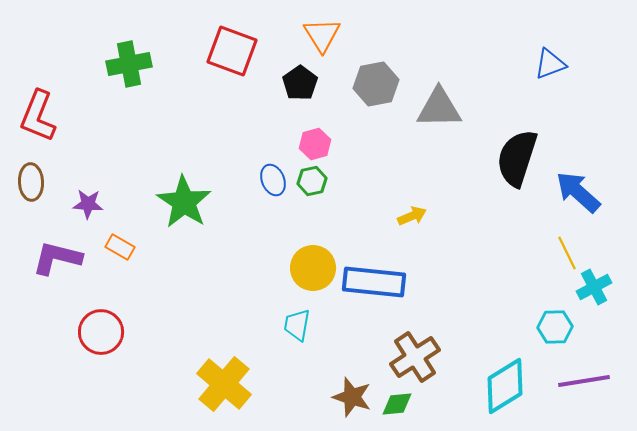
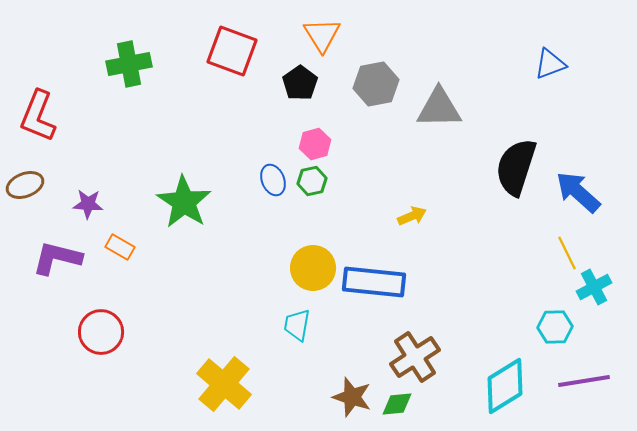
black semicircle: moved 1 px left, 9 px down
brown ellipse: moved 6 px left, 3 px down; rotated 72 degrees clockwise
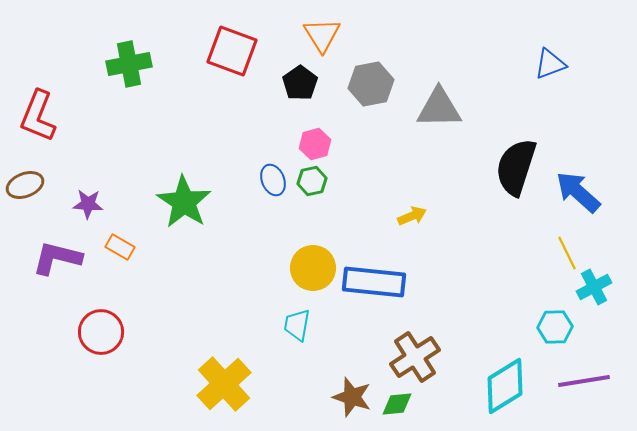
gray hexagon: moved 5 px left
yellow cross: rotated 8 degrees clockwise
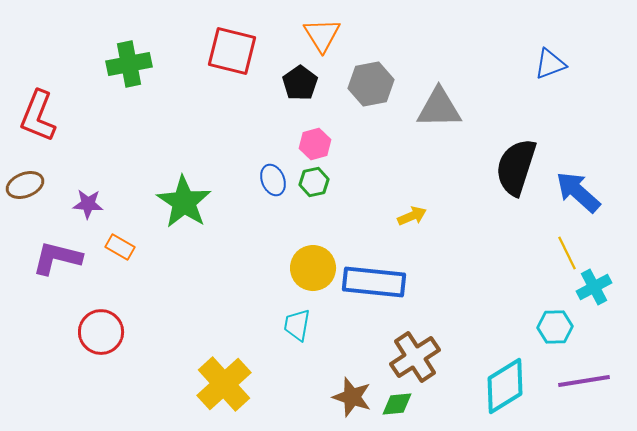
red square: rotated 6 degrees counterclockwise
green hexagon: moved 2 px right, 1 px down
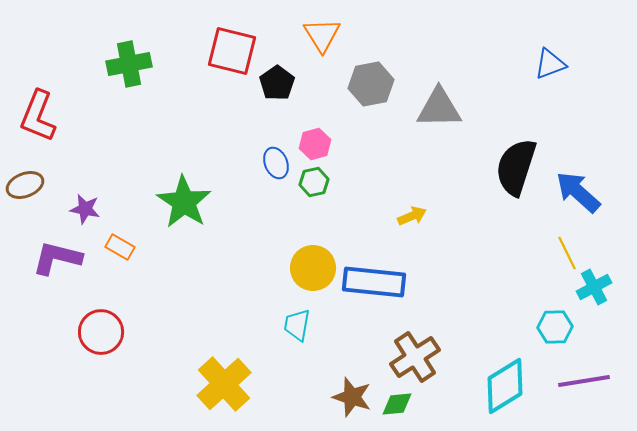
black pentagon: moved 23 px left
blue ellipse: moved 3 px right, 17 px up
purple star: moved 3 px left, 5 px down; rotated 8 degrees clockwise
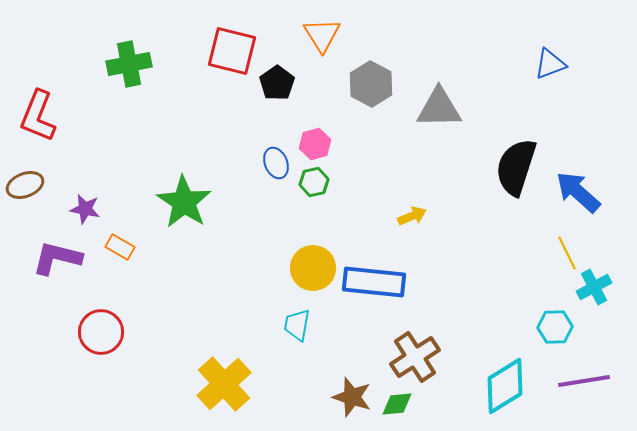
gray hexagon: rotated 21 degrees counterclockwise
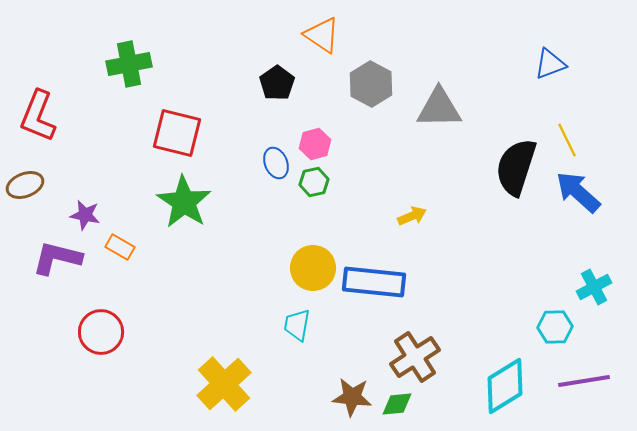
orange triangle: rotated 24 degrees counterclockwise
red square: moved 55 px left, 82 px down
purple star: moved 6 px down
yellow line: moved 113 px up
brown star: rotated 12 degrees counterclockwise
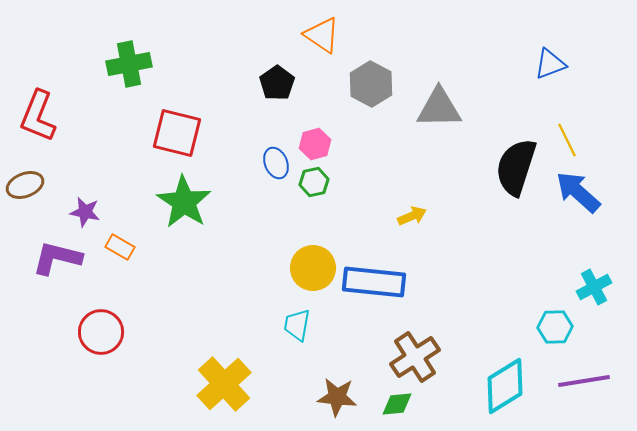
purple star: moved 3 px up
brown star: moved 15 px left
